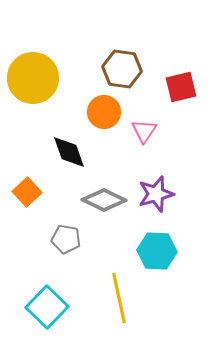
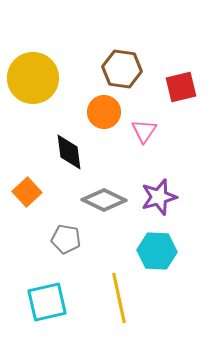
black diamond: rotated 12 degrees clockwise
purple star: moved 3 px right, 3 px down
cyan square: moved 5 px up; rotated 33 degrees clockwise
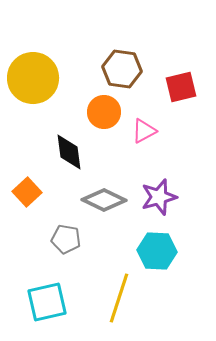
pink triangle: rotated 28 degrees clockwise
yellow line: rotated 30 degrees clockwise
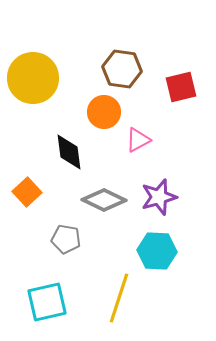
pink triangle: moved 6 px left, 9 px down
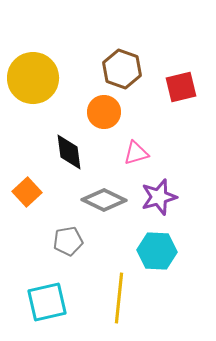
brown hexagon: rotated 12 degrees clockwise
pink triangle: moved 2 px left, 13 px down; rotated 12 degrees clockwise
gray pentagon: moved 2 px right, 2 px down; rotated 20 degrees counterclockwise
yellow line: rotated 12 degrees counterclockwise
